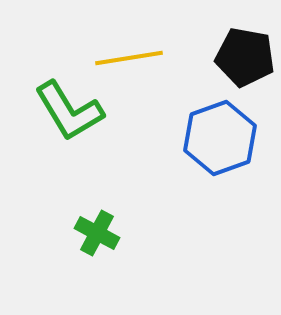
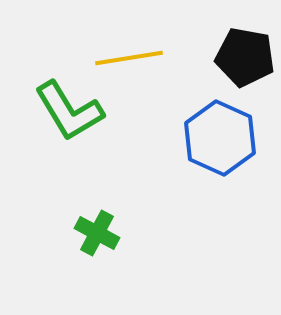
blue hexagon: rotated 16 degrees counterclockwise
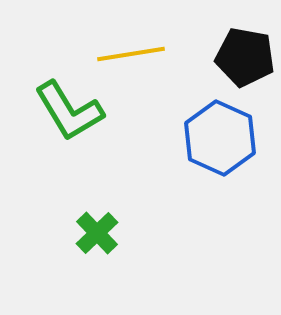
yellow line: moved 2 px right, 4 px up
green cross: rotated 18 degrees clockwise
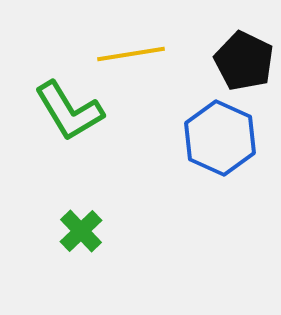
black pentagon: moved 1 px left, 4 px down; rotated 16 degrees clockwise
green cross: moved 16 px left, 2 px up
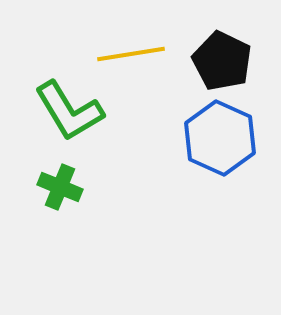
black pentagon: moved 22 px left
green cross: moved 21 px left, 44 px up; rotated 24 degrees counterclockwise
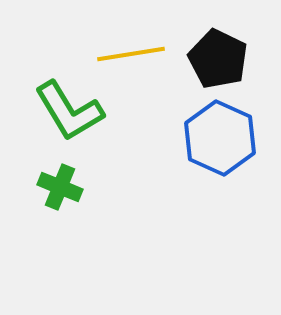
black pentagon: moved 4 px left, 2 px up
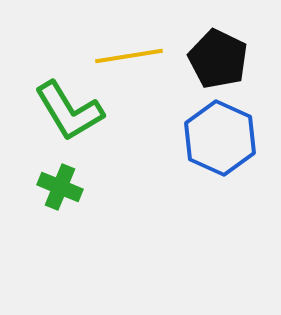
yellow line: moved 2 px left, 2 px down
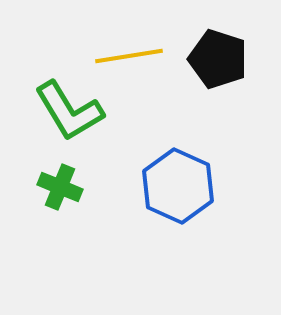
black pentagon: rotated 8 degrees counterclockwise
blue hexagon: moved 42 px left, 48 px down
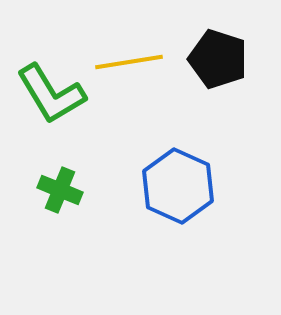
yellow line: moved 6 px down
green L-shape: moved 18 px left, 17 px up
green cross: moved 3 px down
